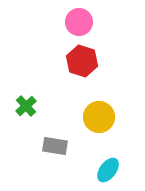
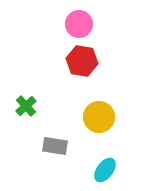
pink circle: moved 2 px down
red hexagon: rotated 8 degrees counterclockwise
cyan ellipse: moved 3 px left
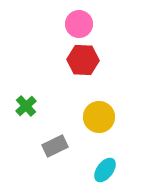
red hexagon: moved 1 px right, 1 px up; rotated 8 degrees counterclockwise
gray rectangle: rotated 35 degrees counterclockwise
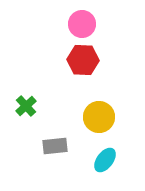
pink circle: moved 3 px right
gray rectangle: rotated 20 degrees clockwise
cyan ellipse: moved 10 px up
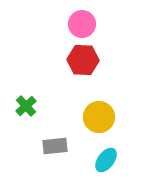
cyan ellipse: moved 1 px right
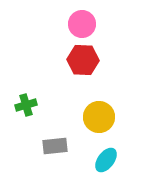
green cross: moved 1 px up; rotated 25 degrees clockwise
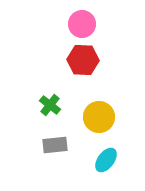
green cross: moved 24 px right; rotated 35 degrees counterclockwise
gray rectangle: moved 1 px up
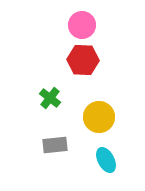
pink circle: moved 1 px down
green cross: moved 7 px up
cyan ellipse: rotated 65 degrees counterclockwise
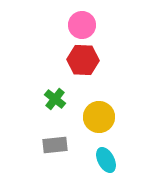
green cross: moved 5 px right, 1 px down
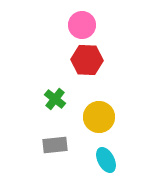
red hexagon: moved 4 px right
